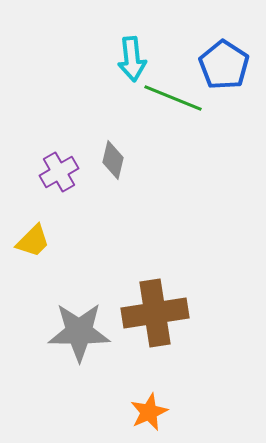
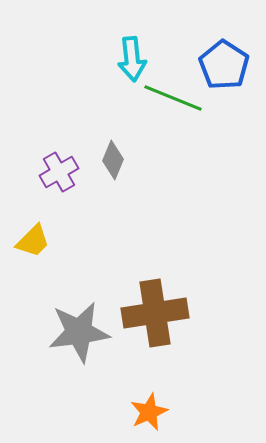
gray diamond: rotated 9 degrees clockwise
gray star: rotated 8 degrees counterclockwise
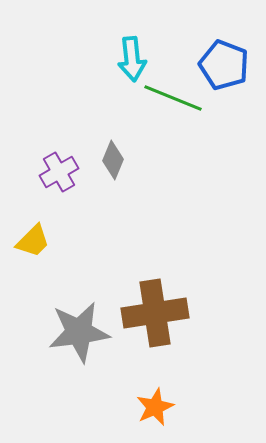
blue pentagon: rotated 12 degrees counterclockwise
orange star: moved 6 px right, 5 px up
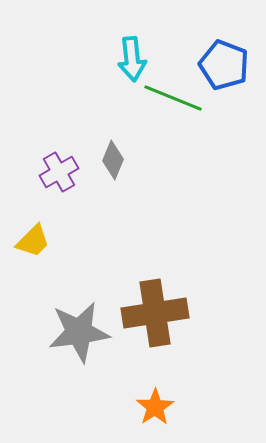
orange star: rotated 9 degrees counterclockwise
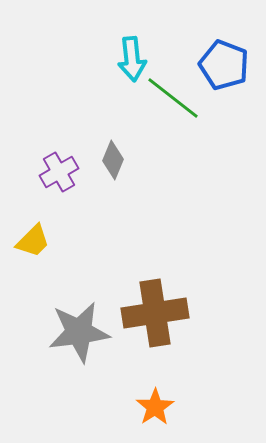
green line: rotated 16 degrees clockwise
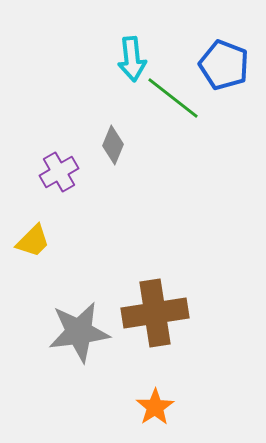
gray diamond: moved 15 px up
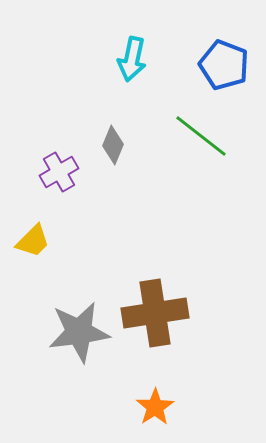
cyan arrow: rotated 18 degrees clockwise
green line: moved 28 px right, 38 px down
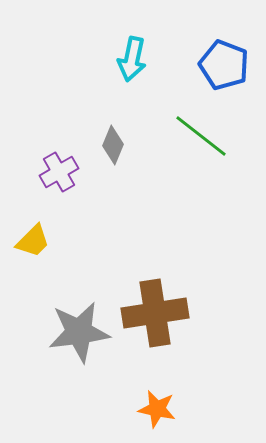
orange star: moved 2 px right, 2 px down; rotated 27 degrees counterclockwise
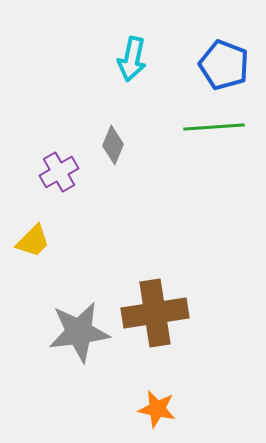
green line: moved 13 px right, 9 px up; rotated 42 degrees counterclockwise
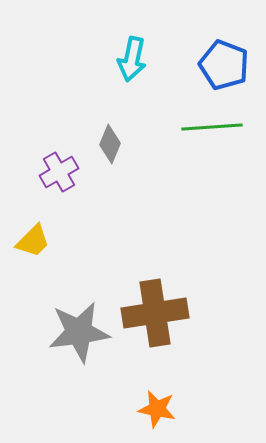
green line: moved 2 px left
gray diamond: moved 3 px left, 1 px up
